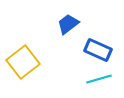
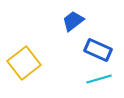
blue trapezoid: moved 5 px right, 3 px up
yellow square: moved 1 px right, 1 px down
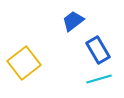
blue rectangle: rotated 36 degrees clockwise
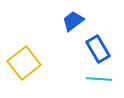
blue rectangle: moved 1 px up
cyan line: rotated 20 degrees clockwise
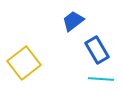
blue rectangle: moved 1 px left, 1 px down
cyan line: moved 2 px right
